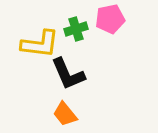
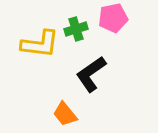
pink pentagon: moved 3 px right, 1 px up
black L-shape: moved 23 px right; rotated 78 degrees clockwise
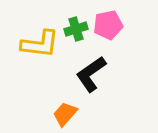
pink pentagon: moved 5 px left, 7 px down
orange trapezoid: rotated 80 degrees clockwise
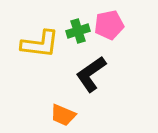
pink pentagon: moved 1 px right
green cross: moved 2 px right, 2 px down
orange trapezoid: moved 2 px left, 1 px down; rotated 108 degrees counterclockwise
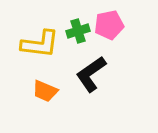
orange trapezoid: moved 18 px left, 24 px up
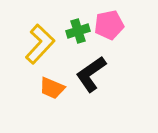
yellow L-shape: rotated 54 degrees counterclockwise
orange trapezoid: moved 7 px right, 3 px up
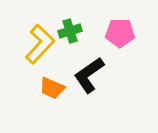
pink pentagon: moved 11 px right, 8 px down; rotated 12 degrees clockwise
green cross: moved 8 px left
black L-shape: moved 2 px left, 1 px down
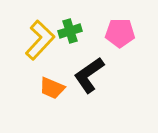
yellow L-shape: moved 4 px up
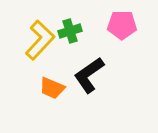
pink pentagon: moved 2 px right, 8 px up
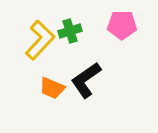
black L-shape: moved 3 px left, 5 px down
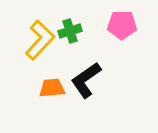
orange trapezoid: rotated 152 degrees clockwise
